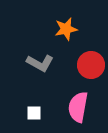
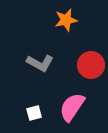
orange star: moved 9 px up
pink semicircle: moved 6 px left; rotated 24 degrees clockwise
white square: rotated 14 degrees counterclockwise
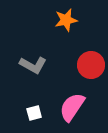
gray L-shape: moved 7 px left, 2 px down
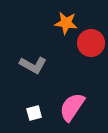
orange star: moved 3 px down; rotated 20 degrees clockwise
red circle: moved 22 px up
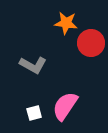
pink semicircle: moved 7 px left, 1 px up
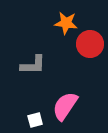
red circle: moved 1 px left, 1 px down
gray L-shape: rotated 28 degrees counterclockwise
white square: moved 1 px right, 7 px down
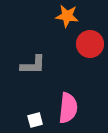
orange star: moved 1 px right, 7 px up
pink semicircle: moved 3 px right, 2 px down; rotated 152 degrees clockwise
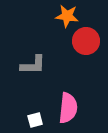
red circle: moved 4 px left, 3 px up
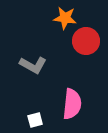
orange star: moved 2 px left, 2 px down
gray L-shape: rotated 28 degrees clockwise
pink semicircle: moved 4 px right, 4 px up
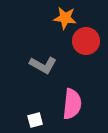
gray L-shape: moved 10 px right
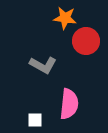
pink semicircle: moved 3 px left
white square: rotated 14 degrees clockwise
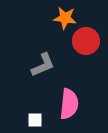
gray L-shape: rotated 52 degrees counterclockwise
